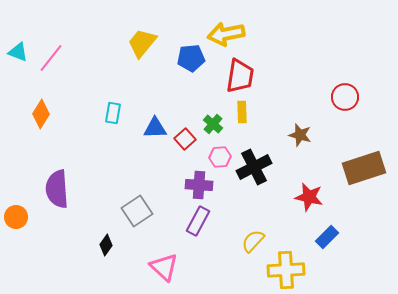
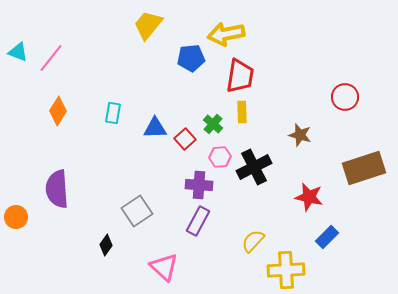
yellow trapezoid: moved 6 px right, 18 px up
orange diamond: moved 17 px right, 3 px up
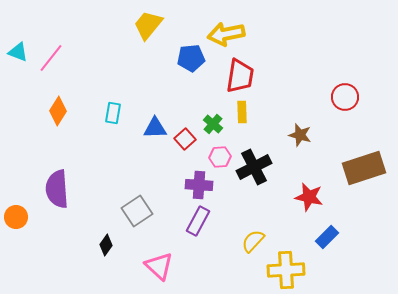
pink triangle: moved 5 px left, 1 px up
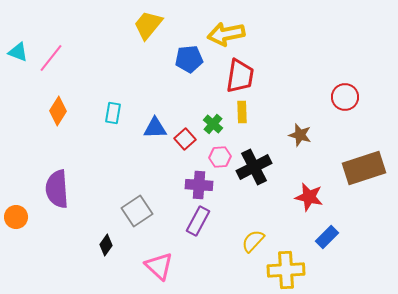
blue pentagon: moved 2 px left, 1 px down
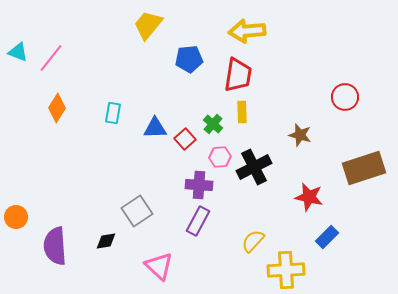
yellow arrow: moved 21 px right, 3 px up; rotated 6 degrees clockwise
red trapezoid: moved 2 px left, 1 px up
orange diamond: moved 1 px left, 3 px up
purple semicircle: moved 2 px left, 57 px down
black diamond: moved 4 px up; rotated 45 degrees clockwise
